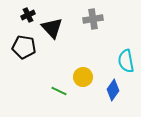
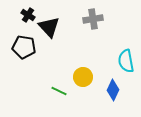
black cross: rotated 32 degrees counterclockwise
black triangle: moved 3 px left, 1 px up
blue diamond: rotated 10 degrees counterclockwise
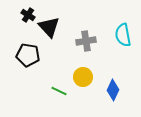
gray cross: moved 7 px left, 22 px down
black pentagon: moved 4 px right, 8 px down
cyan semicircle: moved 3 px left, 26 px up
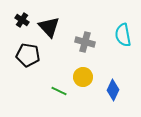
black cross: moved 6 px left, 5 px down
gray cross: moved 1 px left, 1 px down; rotated 24 degrees clockwise
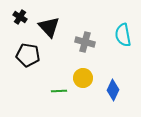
black cross: moved 2 px left, 3 px up
yellow circle: moved 1 px down
green line: rotated 28 degrees counterclockwise
